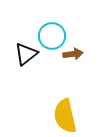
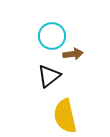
black triangle: moved 23 px right, 22 px down
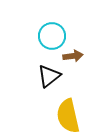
brown arrow: moved 2 px down
yellow semicircle: moved 3 px right
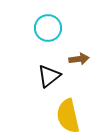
cyan circle: moved 4 px left, 8 px up
brown arrow: moved 6 px right, 3 px down
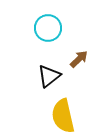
brown arrow: rotated 36 degrees counterclockwise
yellow semicircle: moved 5 px left
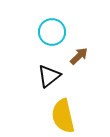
cyan circle: moved 4 px right, 4 px down
brown arrow: moved 3 px up
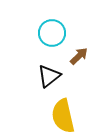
cyan circle: moved 1 px down
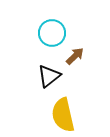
brown arrow: moved 4 px left
yellow semicircle: moved 1 px up
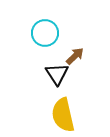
cyan circle: moved 7 px left
black triangle: moved 8 px right, 2 px up; rotated 25 degrees counterclockwise
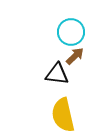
cyan circle: moved 26 px right, 1 px up
black triangle: rotated 50 degrees counterclockwise
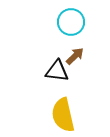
cyan circle: moved 10 px up
black triangle: moved 3 px up
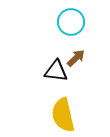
brown arrow: moved 1 px right, 2 px down
black triangle: moved 1 px left
